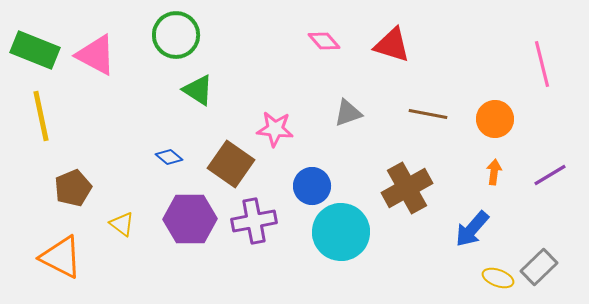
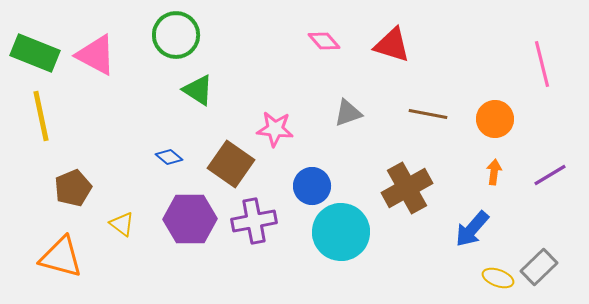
green rectangle: moved 3 px down
orange triangle: rotated 12 degrees counterclockwise
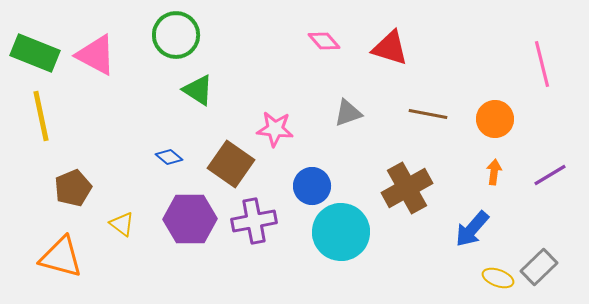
red triangle: moved 2 px left, 3 px down
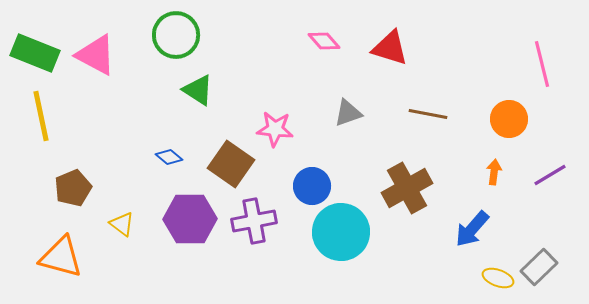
orange circle: moved 14 px right
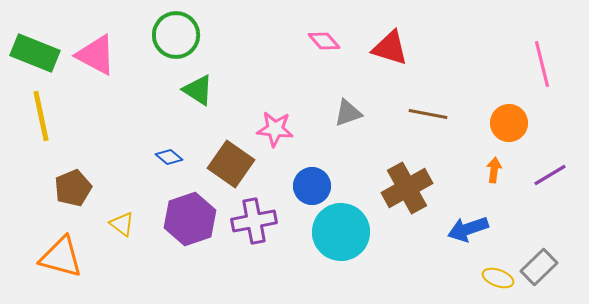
orange circle: moved 4 px down
orange arrow: moved 2 px up
purple hexagon: rotated 18 degrees counterclockwise
blue arrow: moved 4 px left; rotated 30 degrees clockwise
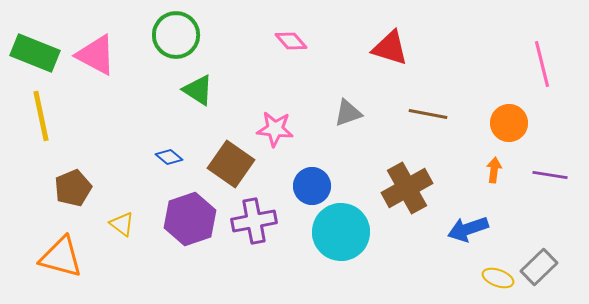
pink diamond: moved 33 px left
purple line: rotated 40 degrees clockwise
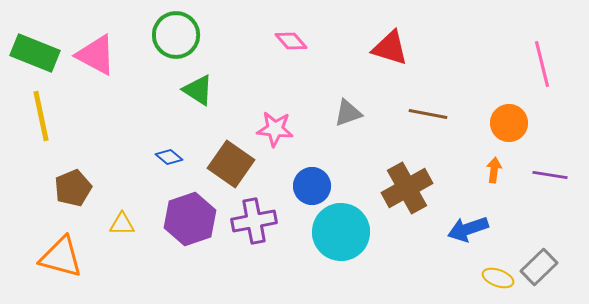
yellow triangle: rotated 36 degrees counterclockwise
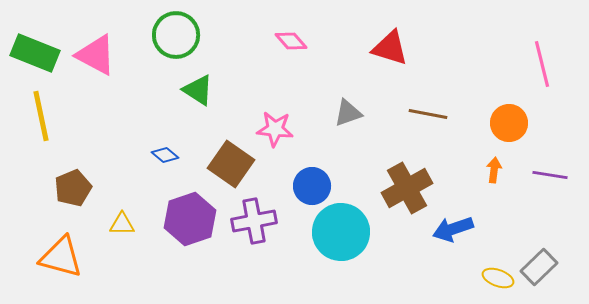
blue diamond: moved 4 px left, 2 px up
blue arrow: moved 15 px left
